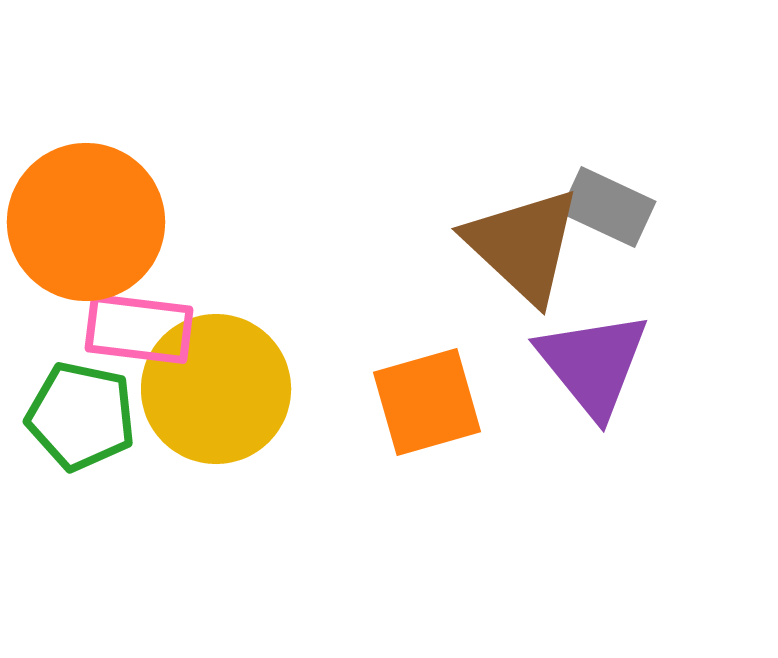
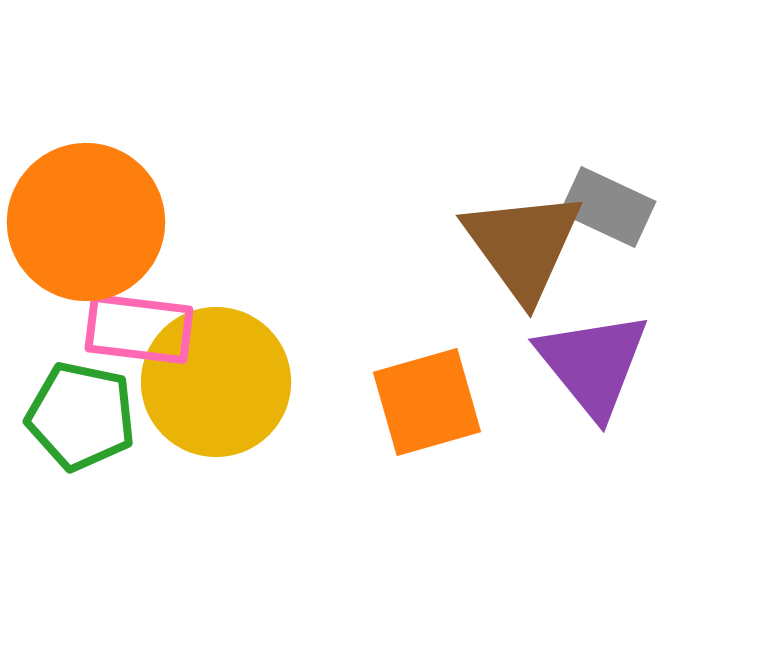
brown triangle: rotated 11 degrees clockwise
yellow circle: moved 7 px up
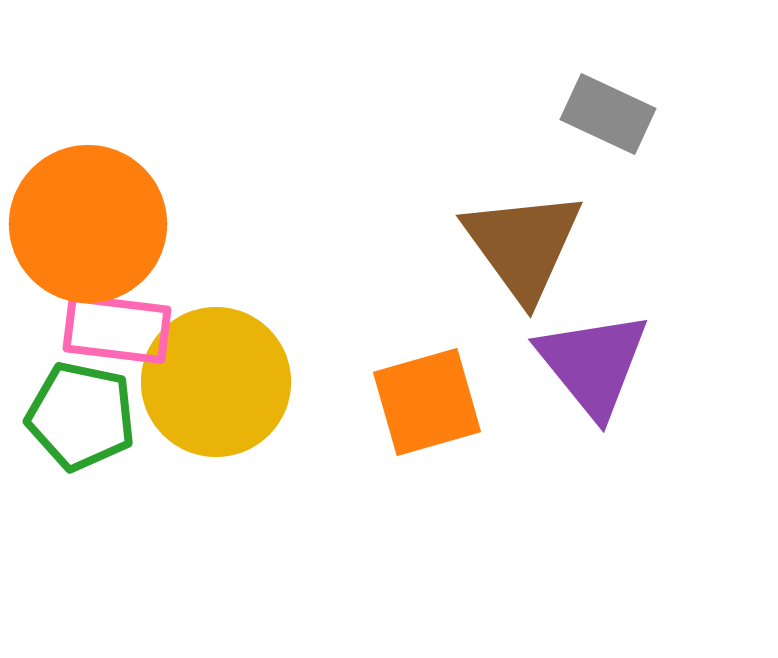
gray rectangle: moved 93 px up
orange circle: moved 2 px right, 2 px down
pink rectangle: moved 22 px left
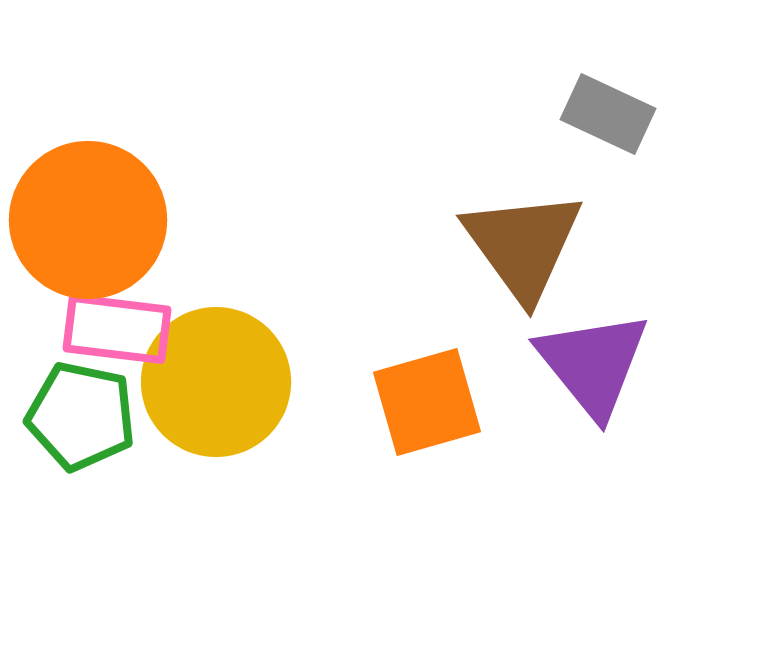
orange circle: moved 4 px up
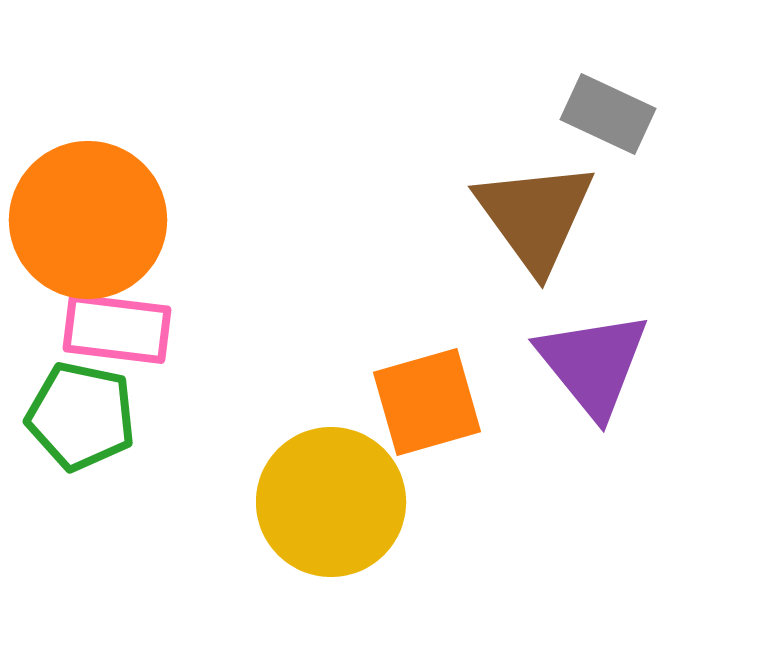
brown triangle: moved 12 px right, 29 px up
yellow circle: moved 115 px right, 120 px down
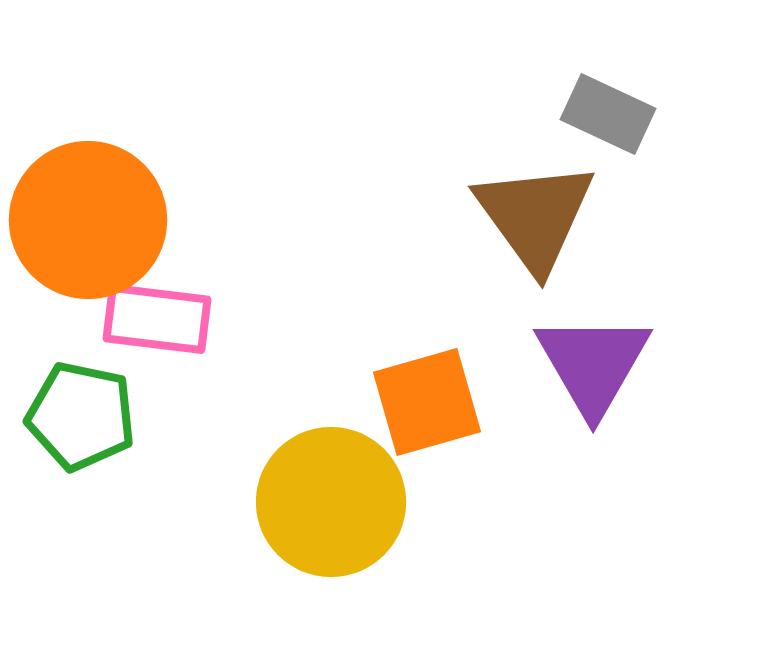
pink rectangle: moved 40 px right, 10 px up
purple triangle: rotated 9 degrees clockwise
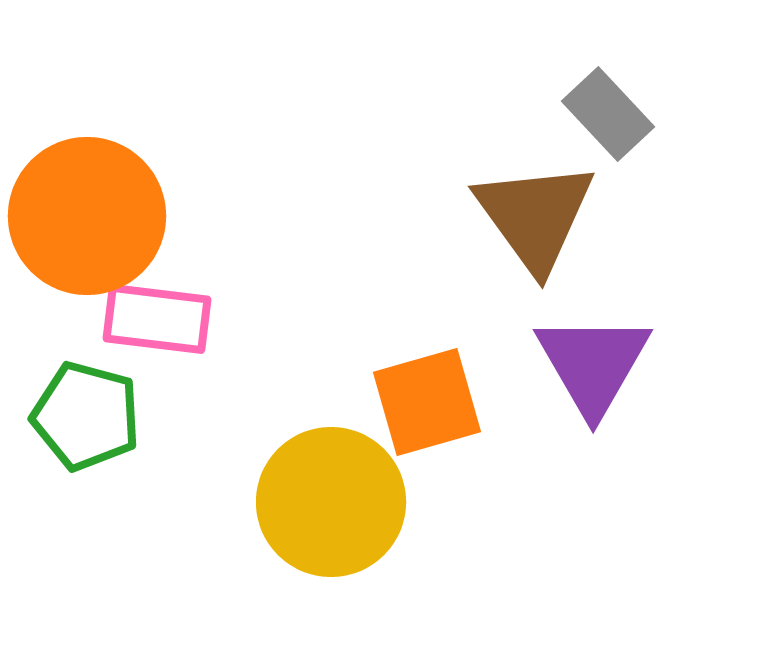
gray rectangle: rotated 22 degrees clockwise
orange circle: moved 1 px left, 4 px up
green pentagon: moved 5 px right; rotated 3 degrees clockwise
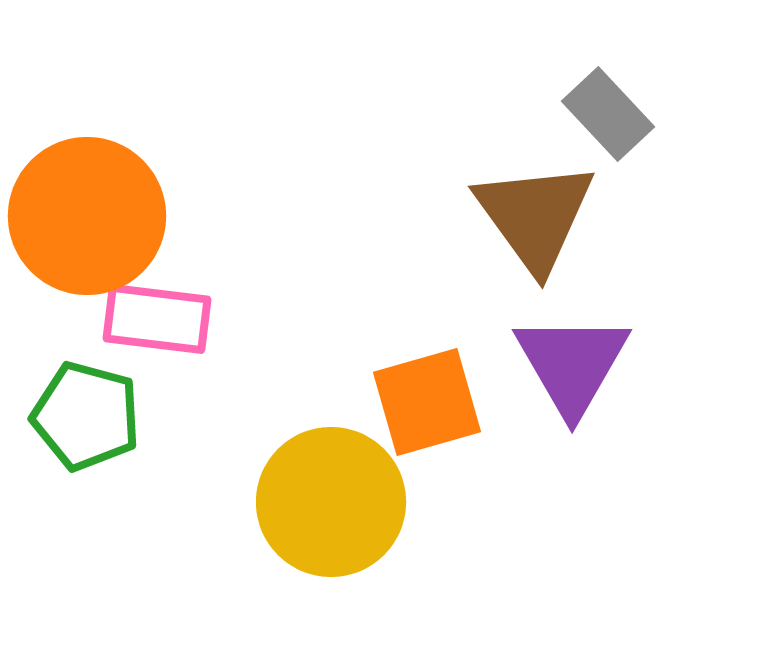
purple triangle: moved 21 px left
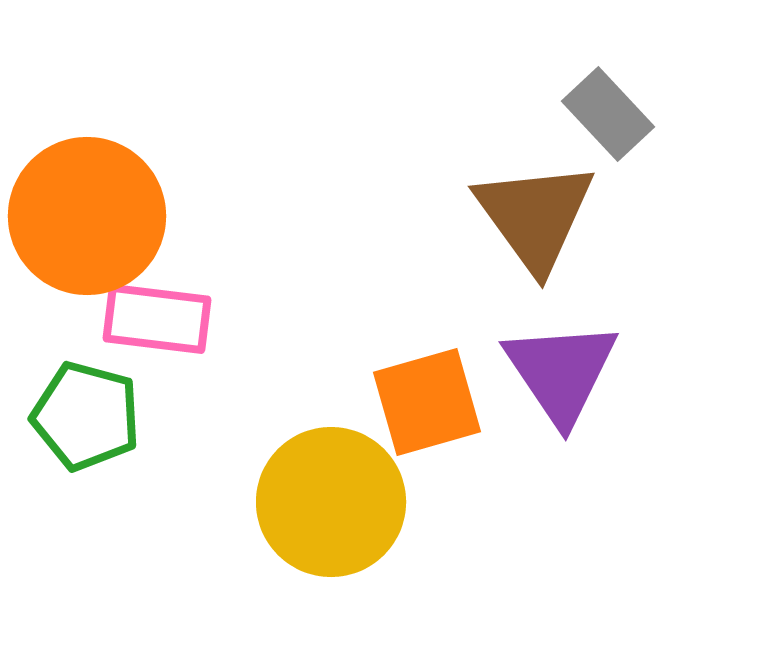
purple triangle: moved 11 px left, 8 px down; rotated 4 degrees counterclockwise
